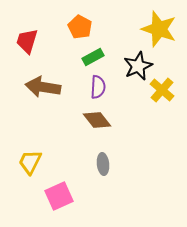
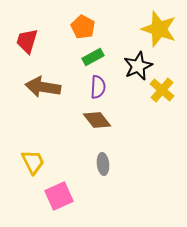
orange pentagon: moved 3 px right
yellow trapezoid: moved 3 px right; rotated 128 degrees clockwise
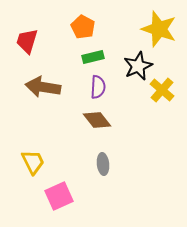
green rectangle: rotated 15 degrees clockwise
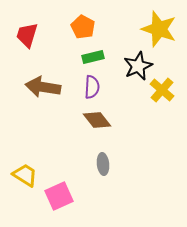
red trapezoid: moved 6 px up
purple semicircle: moved 6 px left
yellow trapezoid: moved 8 px left, 13 px down; rotated 32 degrees counterclockwise
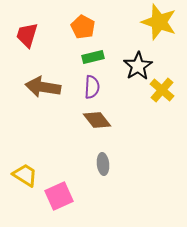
yellow star: moved 7 px up
black star: rotated 8 degrees counterclockwise
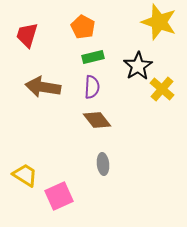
yellow cross: moved 1 px up
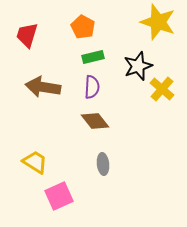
yellow star: moved 1 px left
black star: rotated 12 degrees clockwise
brown diamond: moved 2 px left, 1 px down
yellow trapezoid: moved 10 px right, 13 px up
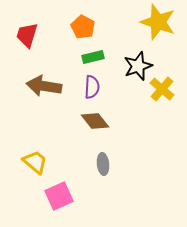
brown arrow: moved 1 px right, 1 px up
yellow trapezoid: rotated 8 degrees clockwise
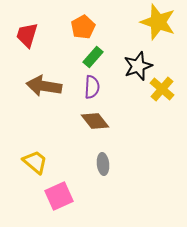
orange pentagon: rotated 15 degrees clockwise
green rectangle: rotated 35 degrees counterclockwise
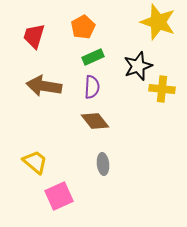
red trapezoid: moved 7 px right, 1 px down
green rectangle: rotated 25 degrees clockwise
yellow cross: rotated 35 degrees counterclockwise
